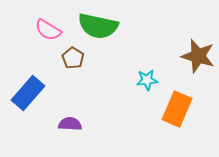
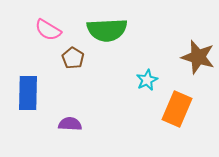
green semicircle: moved 9 px right, 4 px down; rotated 15 degrees counterclockwise
brown star: moved 1 px down
cyan star: rotated 20 degrees counterclockwise
blue rectangle: rotated 40 degrees counterclockwise
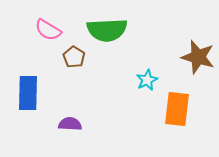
brown pentagon: moved 1 px right, 1 px up
orange rectangle: rotated 16 degrees counterclockwise
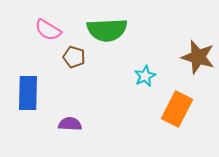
brown pentagon: rotated 15 degrees counterclockwise
cyan star: moved 2 px left, 4 px up
orange rectangle: rotated 20 degrees clockwise
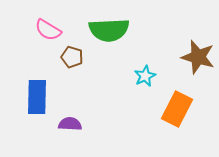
green semicircle: moved 2 px right
brown pentagon: moved 2 px left
blue rectangle: moved 9 px right, 4 px down
